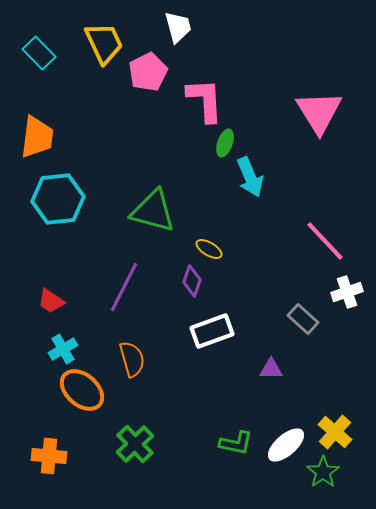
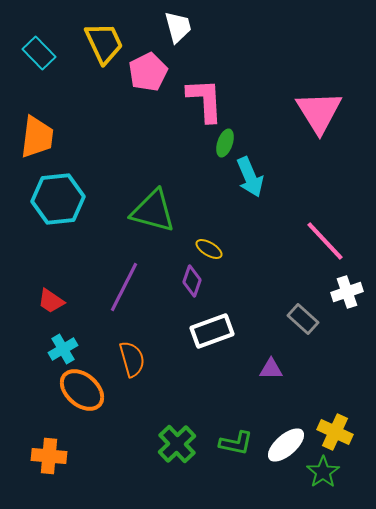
yellow cross: rotated 16 degrees counterclockwise
green cross: moved 42 px right
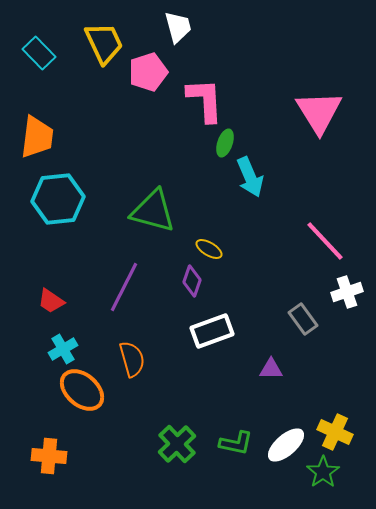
pink pentagon: rotated 9 degrees clockwise
gray rectangle: rotated 12 degrees clockwise
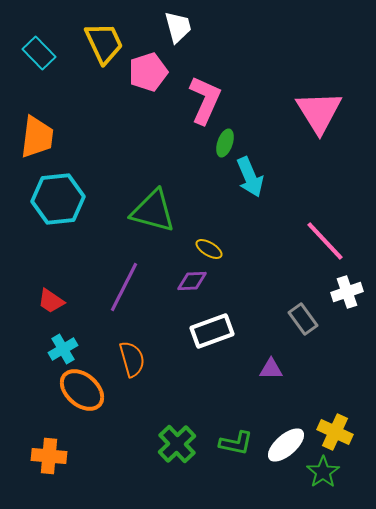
pink L-shape: rotated 27 degrees clockwise
purple diamond: rotated 68 degrees clockwise
